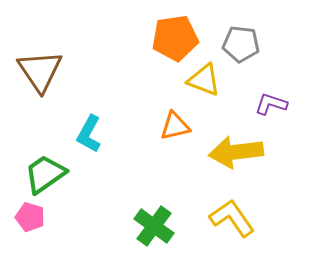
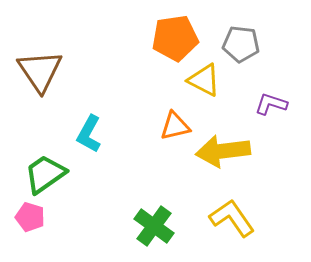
yellow triangle: rotated 6 degrees clockwise
yellow arrow: moved 13 px left, 1 px up
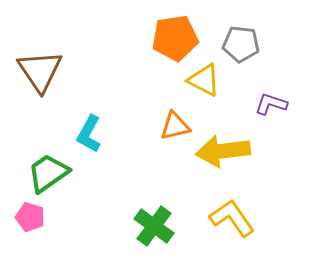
green trapezoid: moved 3 px right, 1 px up
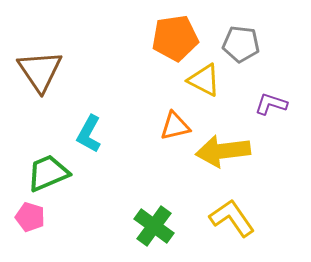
green trapezoid: rotated 12 degrees clockwise
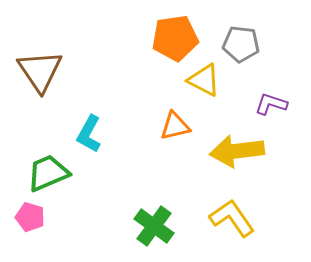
yellow arrow: moved 14 px right
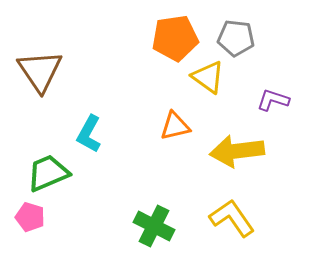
gray pentagon: moved 5 px left, 6 px up
yellow triangle: moved 4 px right, 3 px up; rotated 9 degrees clockwise
purple L-shape: moved 2 px right, 4 px up
green cross: rotated 9 degrees counterclockwise
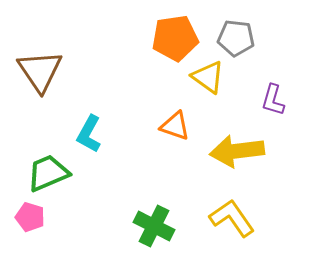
purple L-shape: rotated 92 degrees counterclockwise
orange triangle: rotated 32 degrees clockwise
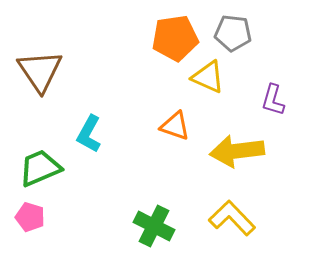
gray pentagon: moved 3 px left, 5 px up
yellow triangle: rotated 12 degrees counterclockwise
green trapezoid: moved 8 px left, 5 px up
yellow L-shape: rotated 9 degrees counterclockwise
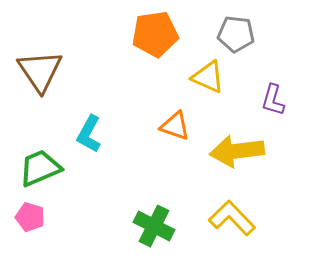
gray pentagon: moved 3 px right, 1 px down
orange pentagon: moved 20 px left, 4 px up
